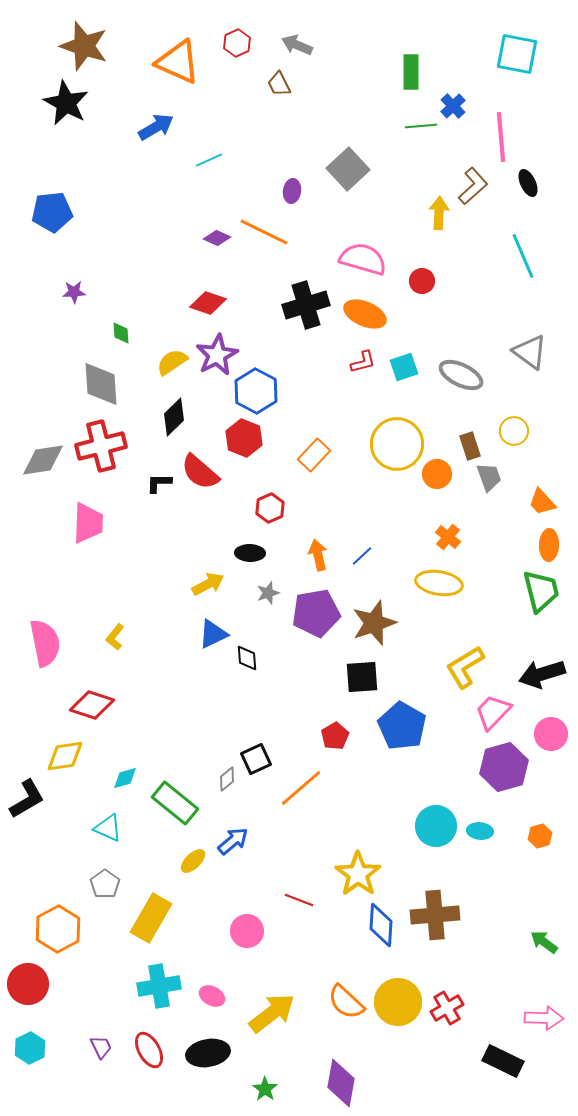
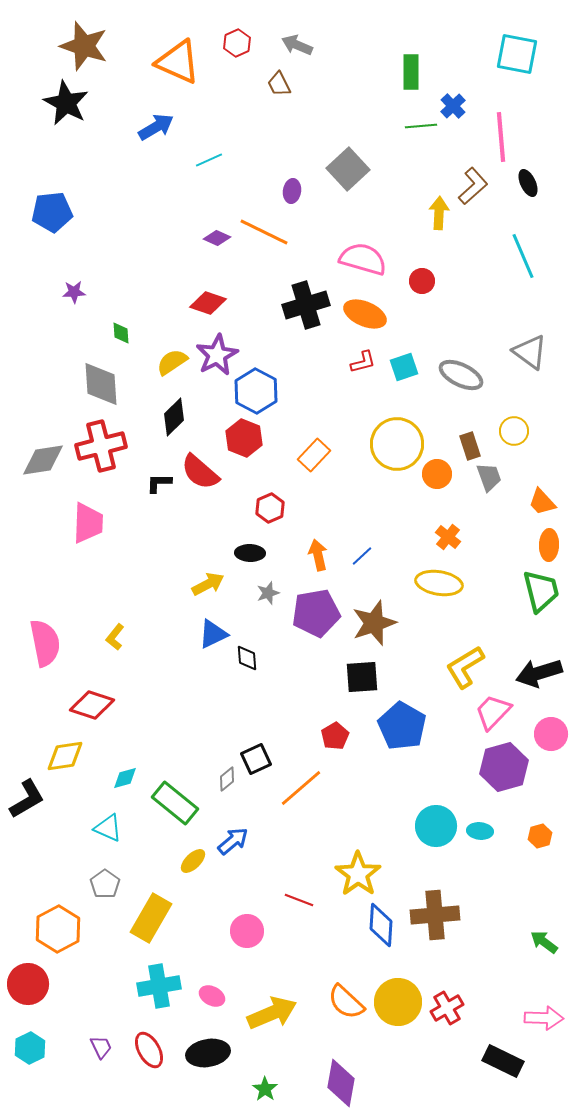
black arrow at (542, 674): moved 3 px left, 1 px up
yellow arrow at (272, 1013): rotated 15 degrees clockwise
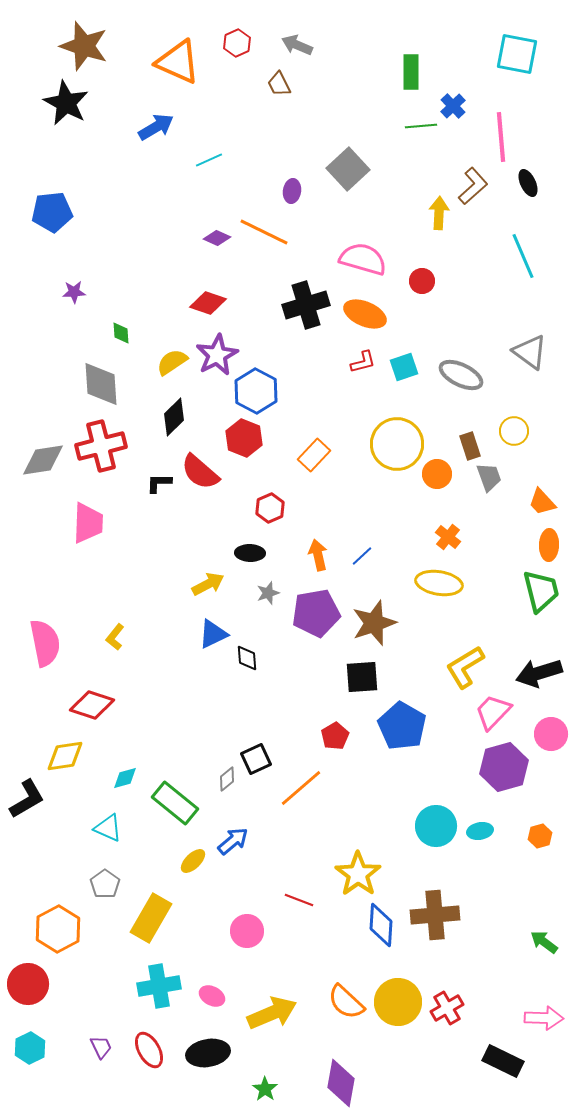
cyan ellipse at (480, 831): rotated 15 degrees counterclockwise
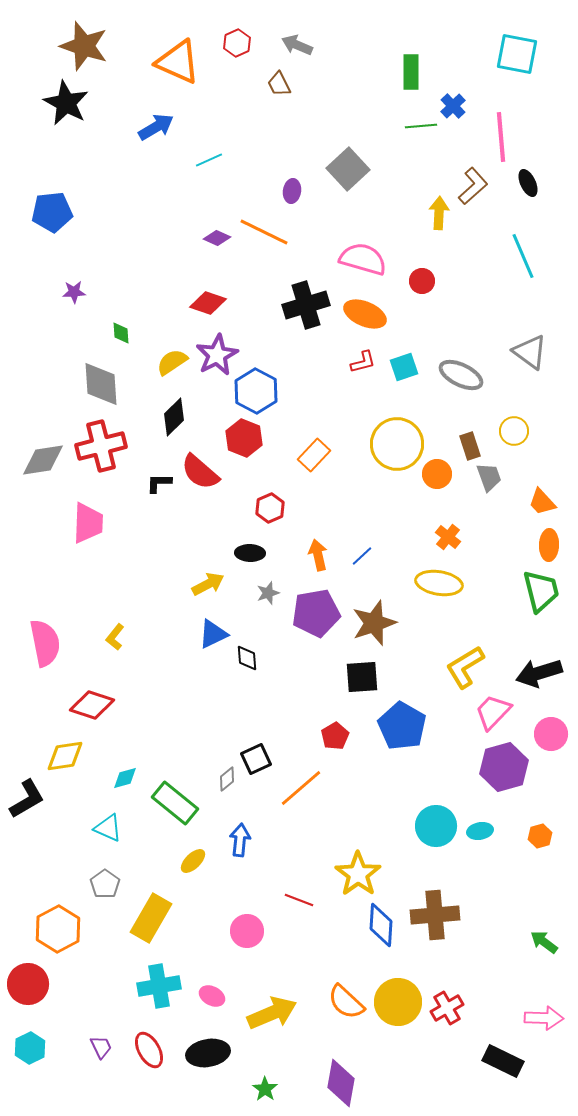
blue arrow at (233, 841): moved 7 px right, 1 px up; rotated 44 degrees counterclockwise
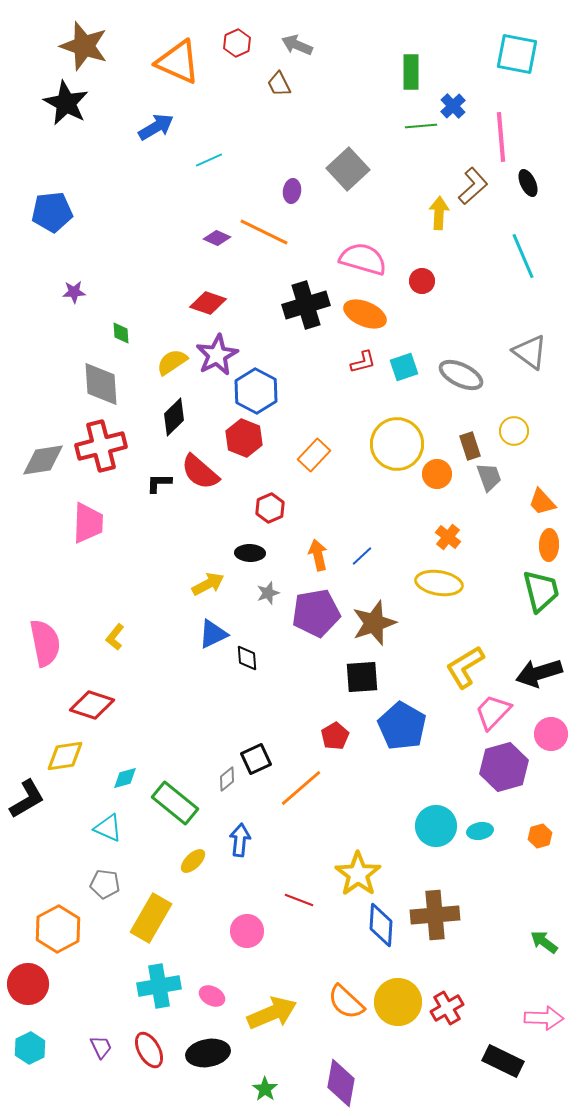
gray pentagon at (105, 884): rotated 28 degrees counterclockwise
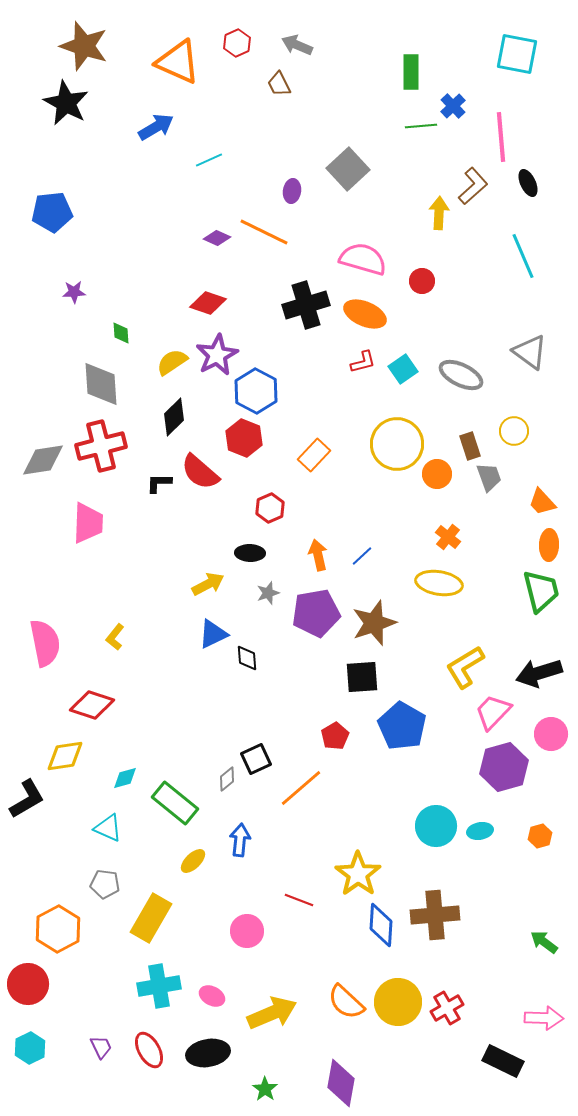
cyan square at (404, 367): moved 1 px left, 2 px down; rotated 16 degrees counterclockwise
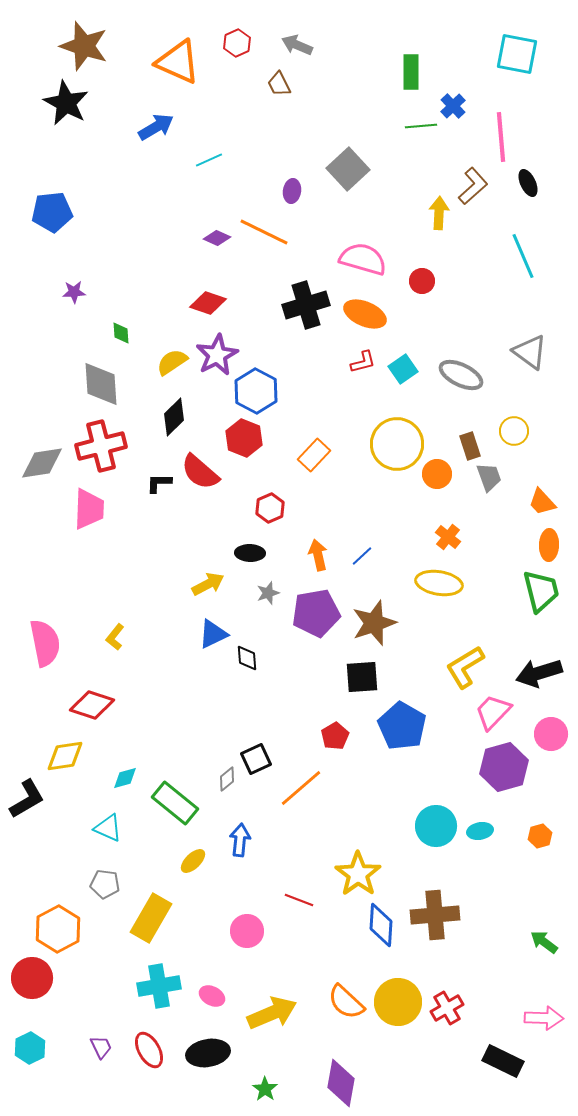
gray diamond at (43, 460): moved 1 px left, 3 px down
pink trapezoid at (88, 523): moved 1 px right, 14 px up
red circle at (28, 984): moved 4 px right, 6 px up
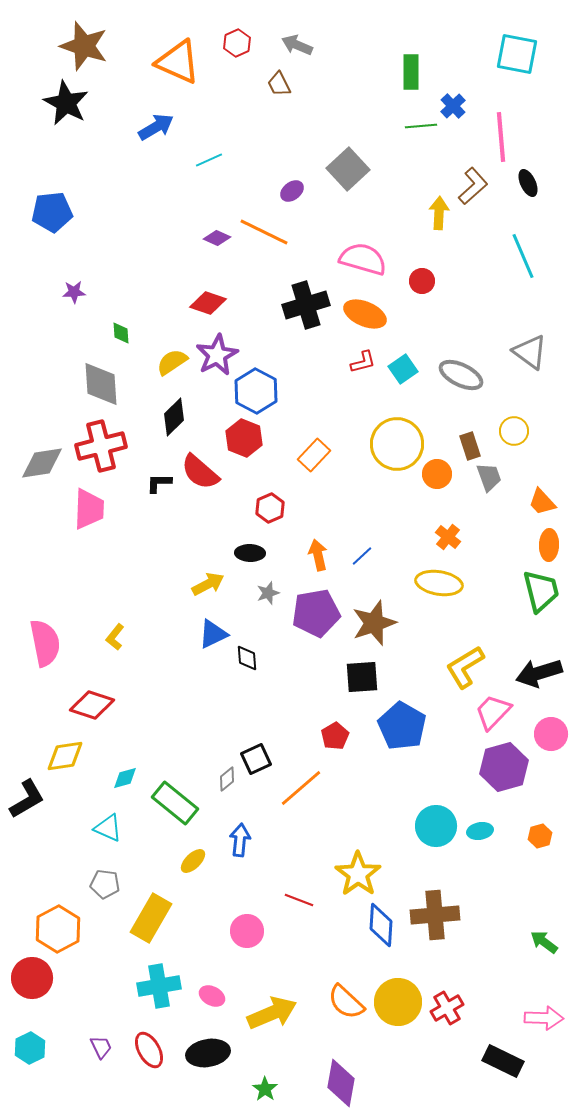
purple ellipse at (292, 191): rotated 45 degrees clockwise
